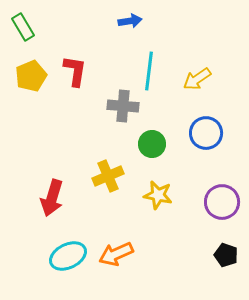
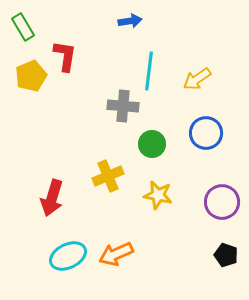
red L-shape: moved 10 px left, 15 px up
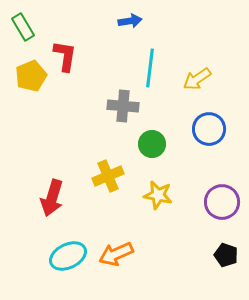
cyan line: moved 1 px right, 3 px up
blue circle: moved 3 px right, 4 px up
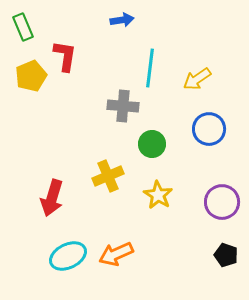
blue arrow: moved 8 px left, 1 px up
green rectangle: rotated 8 degrees clockwise
yellow star: rotated 20 degrees clockwise
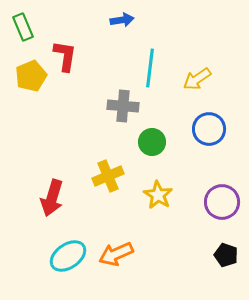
green circle: moved 2 px up
cyan ellipse: rotated 9 degrees counterclockwise
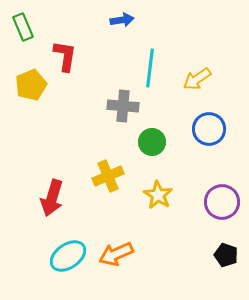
yellow pentagon: moved 9 px down
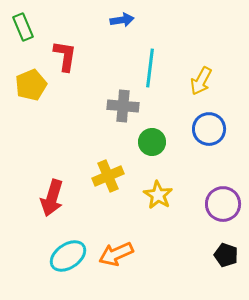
yellow arrow: moved 4 px right, 2 px down; rotated 28 degrees counterclockwise
purple circle: moved 1 px right, 2 px down
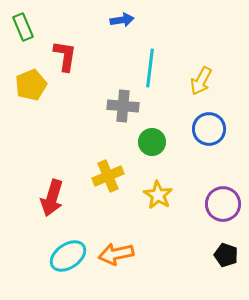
orange arrow: rotated 12 degrees clockwise
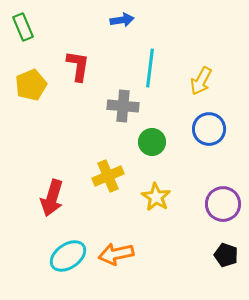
red L-shape: moved 13 px right, 10 px down
yellow star: moved 2 px left, 2 px down
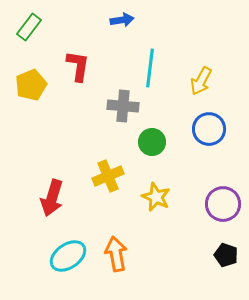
green rectangle: moved 6 px right; rotated 60 degrees clockwise
yellow star: rotated 8 degrees counterclockwise
orange arrow: rotated 92 degrees clockwise
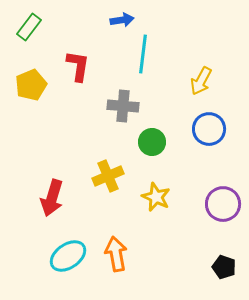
cyan line: moved 7 px left, 14 px up
black pentagon: moved 2 px left, 12 px down
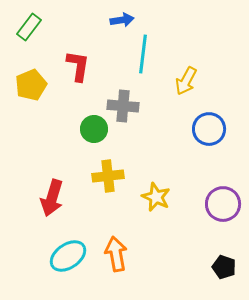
yellow arrow: moved 15 px left
green circle: moved 58 px left, 13 px up
yellow cross: rotated 16 degrees clockwise
